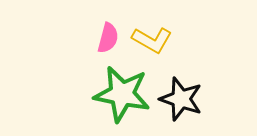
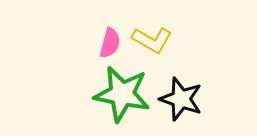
pink semicircle: moved 2 px right, 5 px down
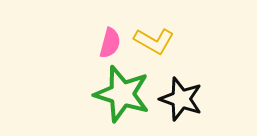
yellow L-shape: moved 2 px right, 1 px down
green star: rotated 6 degrees clockwise
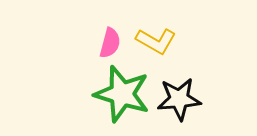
yellow L-shape: moved 2 px right
black star: moved 2 px left; rotated 24 degrees counterclockwise
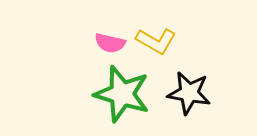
pink semicircle: rotated 88 degrees clockwise
black star: moved 10 px right, 6 px up; rotated 15 degrees clockwise
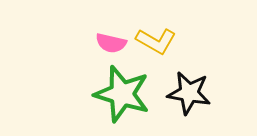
pink semicircle: moved 1 px right
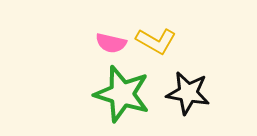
black star: moved 1 px left
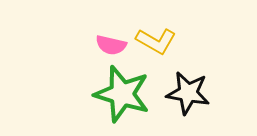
pink semicircle: moved 2 px down
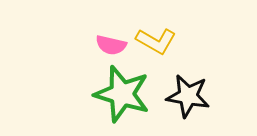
black star: moved 3 px down
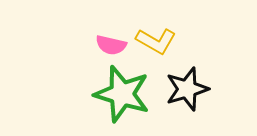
black star: moved 1 px left, 7 px up; rotated 27 degrees counterclockwise
